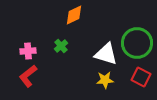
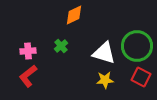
green circle: moved 3 px down
white triangle: moved 2 px left, 1 px up
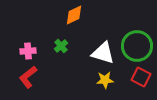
white triangle: moved 1 px left
red L-shape: moved 1 px down
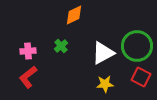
white triangle: rotated 45 degrees counterclockwise
yellow star: moved 4 px down
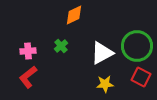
white triangle: moved 1 px left
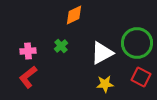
green circle: moved 3 px up
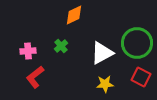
red L-shape: moved 7 px right
